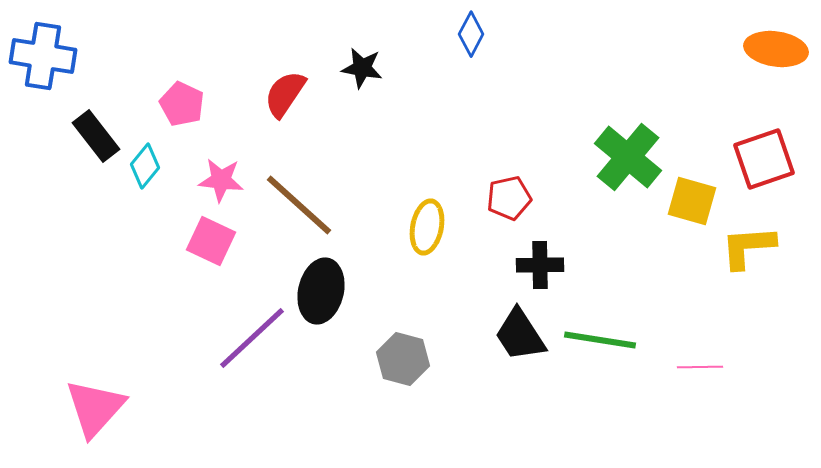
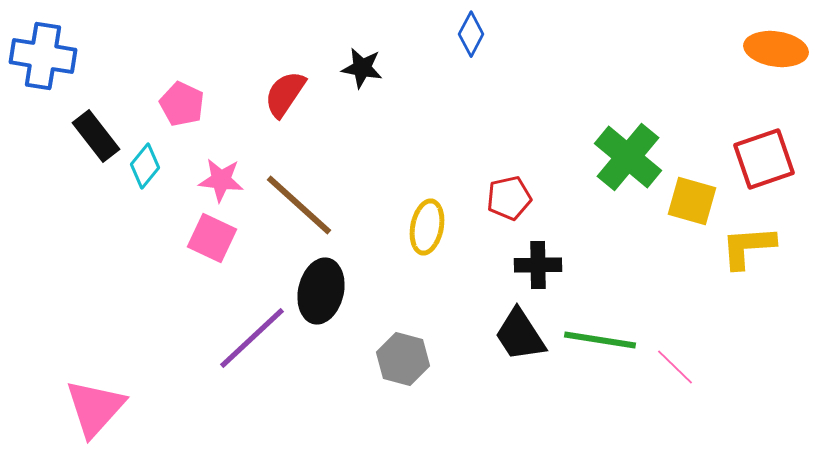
pink square: moved 1 px right, 3 px up
black cross: moved 2 px left
pink line: moved 25 px left; rotated 45 degrees clockwise
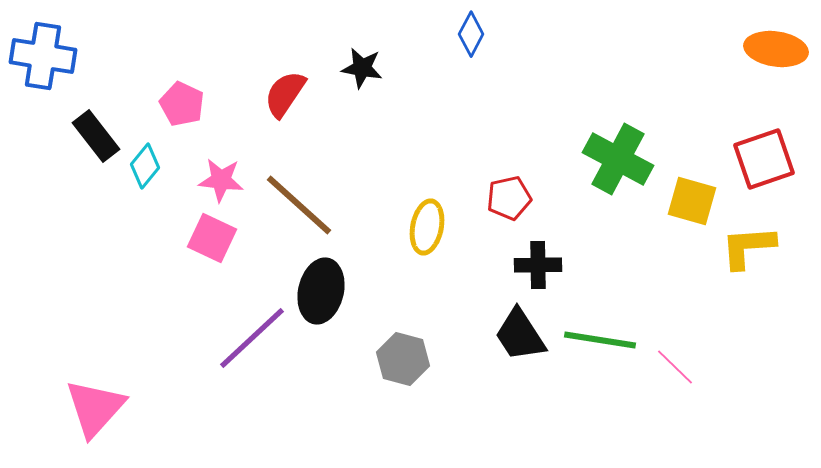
green cross: moved 10 px left, 2 px down; rotated 12 degrees counterclockwise
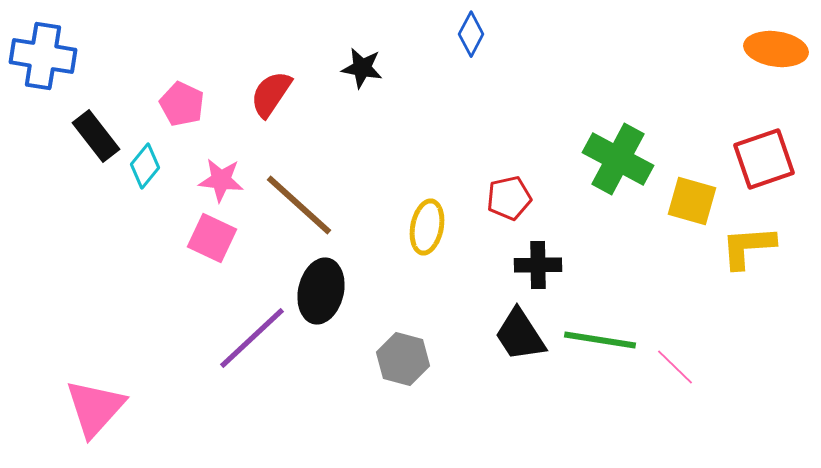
red semicircle: moved 14 px left
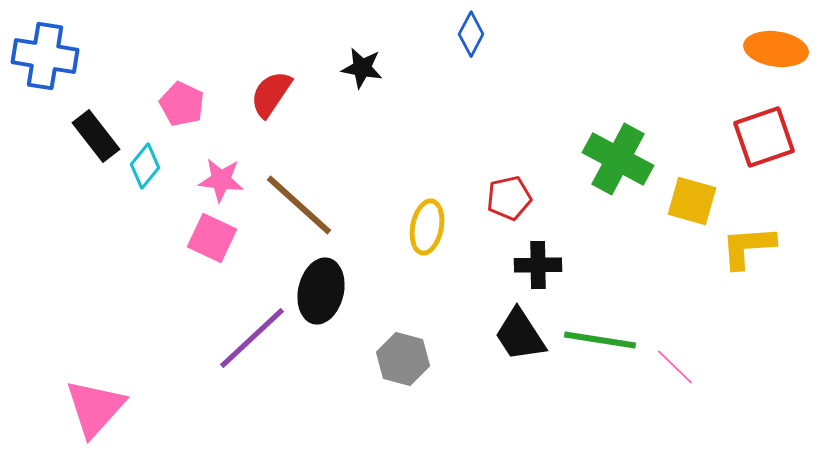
blue cross: moved 2 px right
red square: moved 22 px up
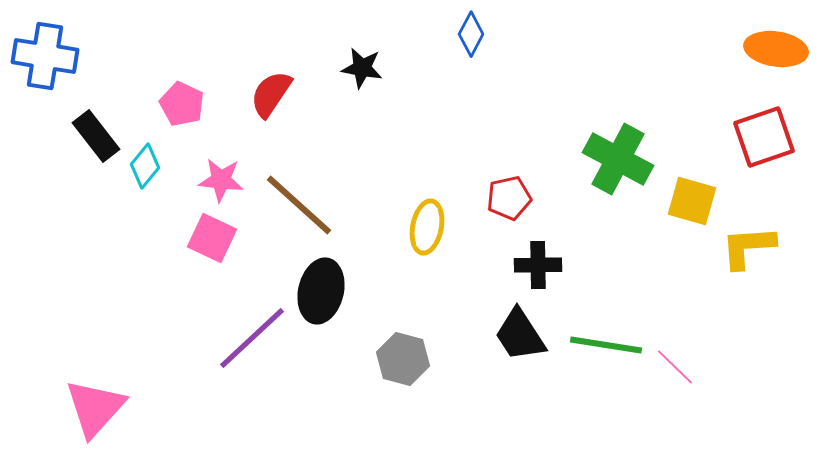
green line: moved 6 px right, 5 px down
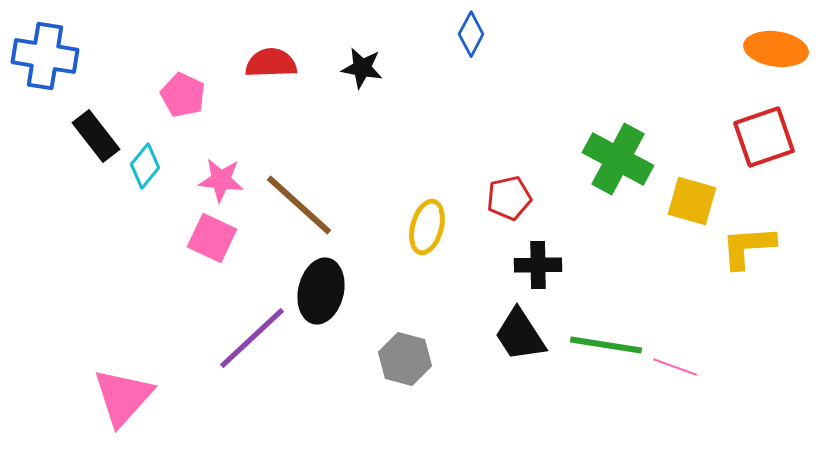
red semicircle: moved 31 px up; rotated 54 degrees clockwise
pink pentagon: moved 1 px right, 9 px up
yellow ellipse: rotated 4 degrees clockwise
gray hexagon: moved 2 px right
pink line: rotated 24 degrees counterclockwise
pink triangle: moved 28 px right, 11 px up
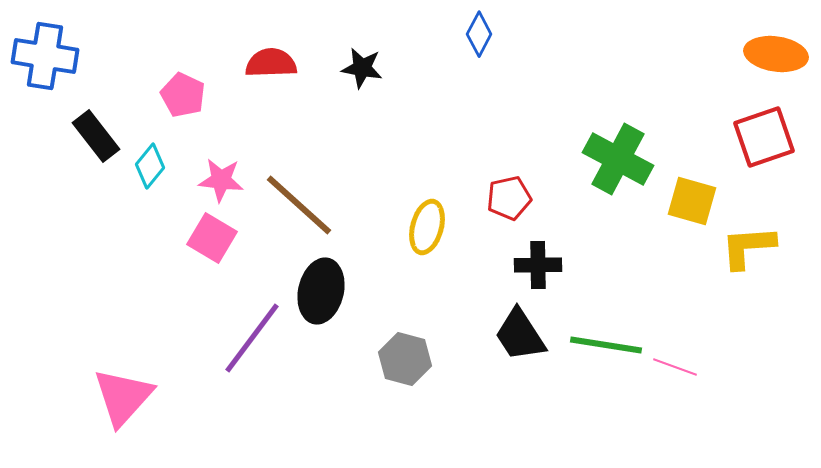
blue diamond: moved 8 px right
orange ellipse: moved 5 px down
cyan diamond: moved 5 px right
pink square: rotated 6 degrees clockwise
purple line: rotated 10 degrees counterclockwise
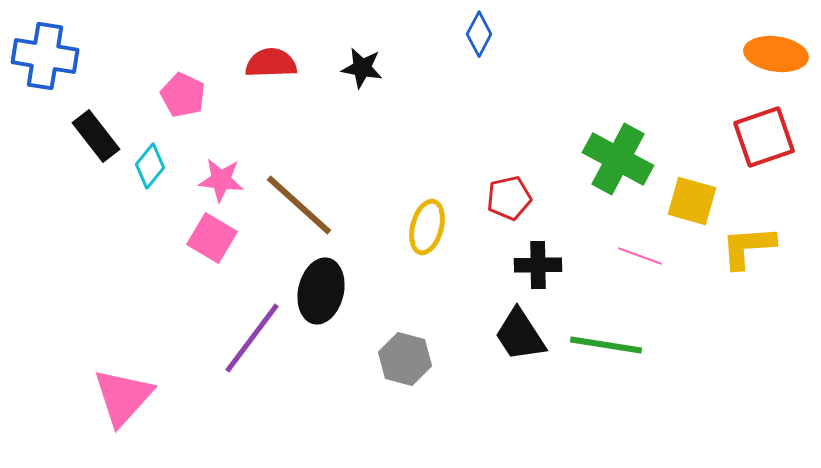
pink line: moved 35 px left, 111 px up
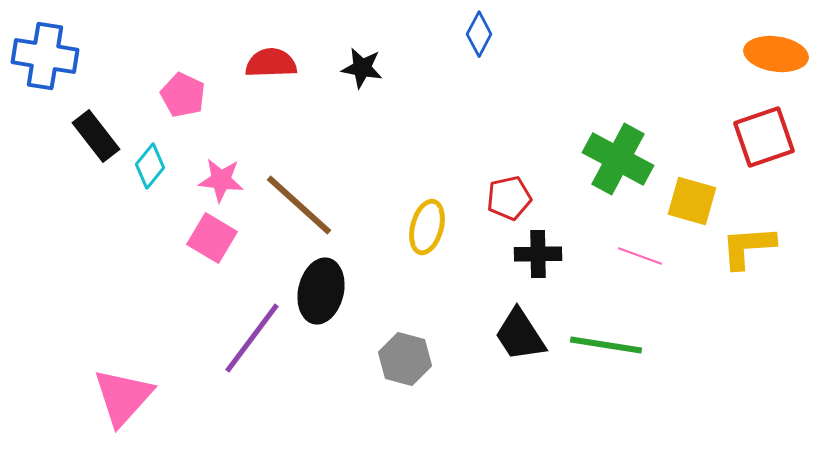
black cross: moved 11 px up
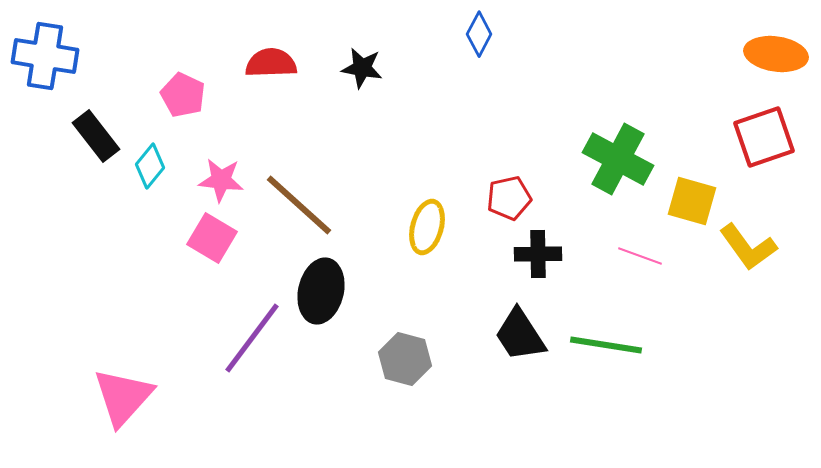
yellow L-shape: rotated 122 degrees counterclockwise
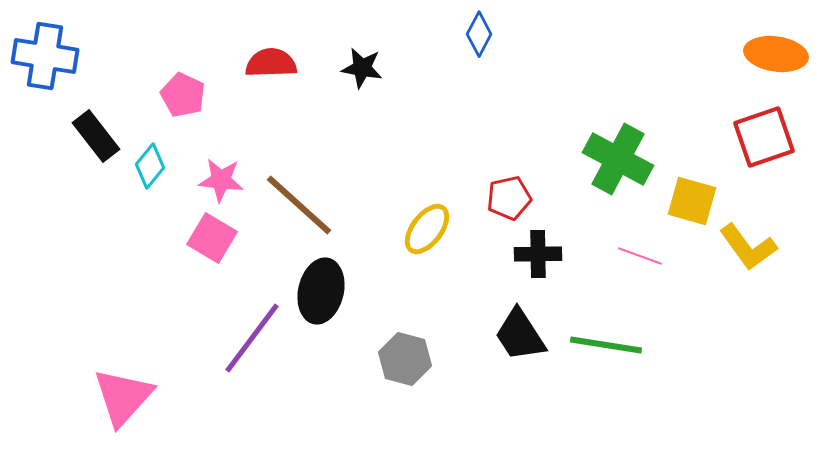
yellow ellipse: moved 2 px down; rotated 22 degrees clockwise
